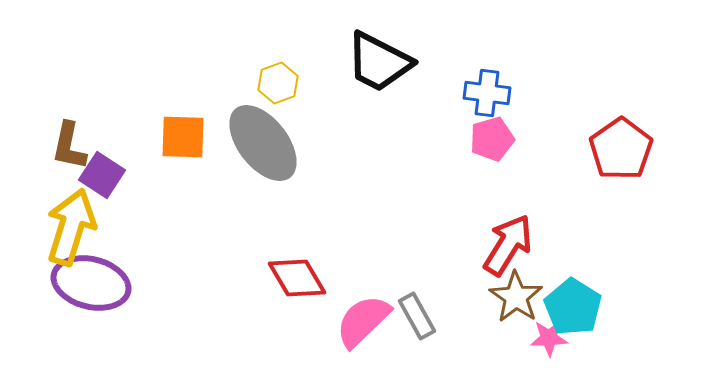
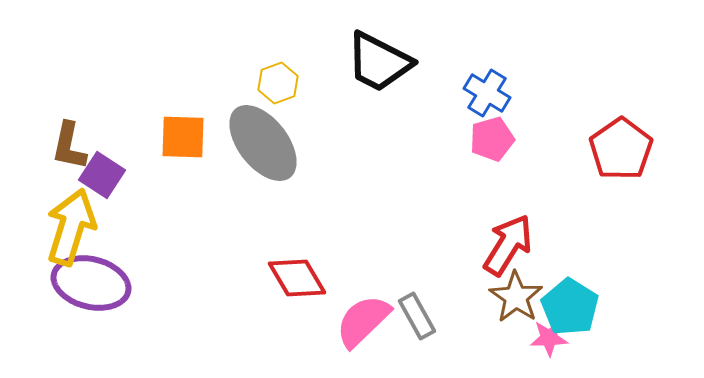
blue cross: rotated 24 degrees clockwise
cyan pentagon: moved 3 px left
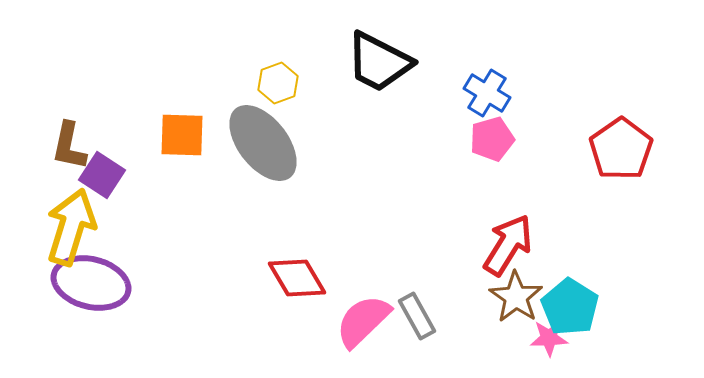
orange square: moved 1 px left, 2 px up
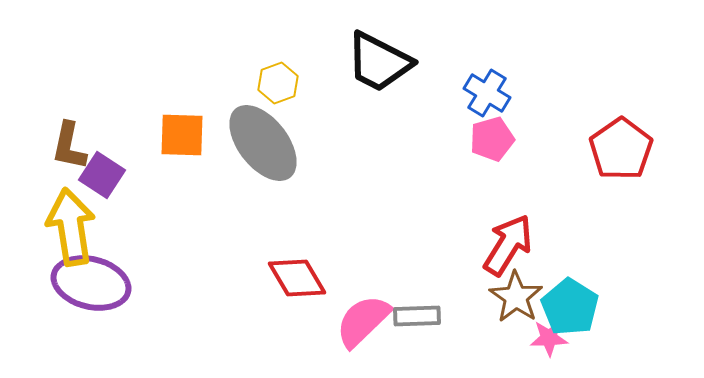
yellow arrow: rotated 26 degrees counterclockwise
gray rectangle: rotated 63 degrees counterclockwise
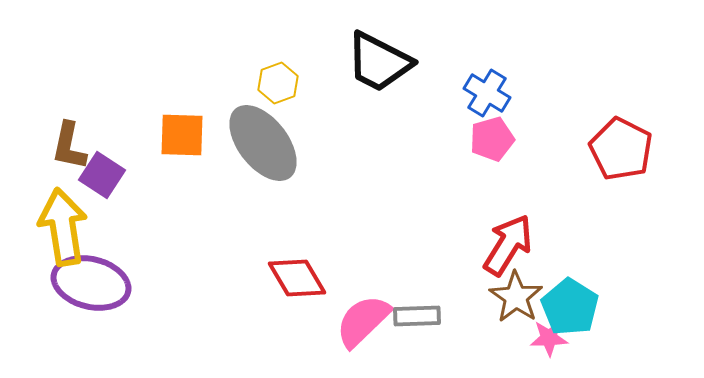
red pentagon: rotated 10 degrees counterclockwise
yellow arrow: moved 8 px left
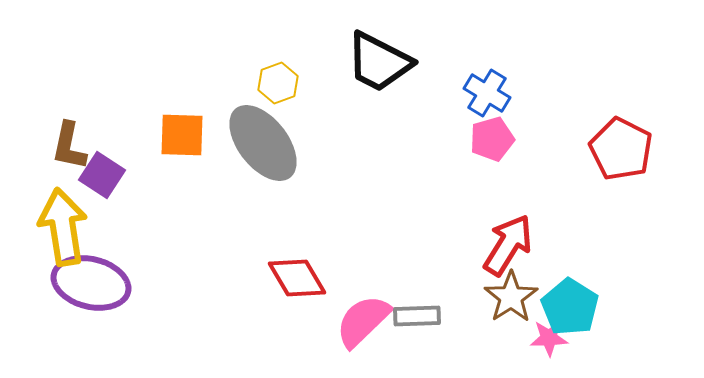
brown star: moved 5 px left; rotated 4 degrees clockwise
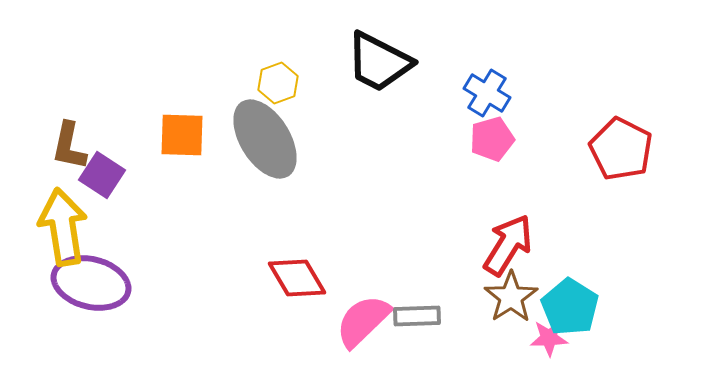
gray ellipse: moved 2 px right, 4 px up; rotated 6 degrees clockwise
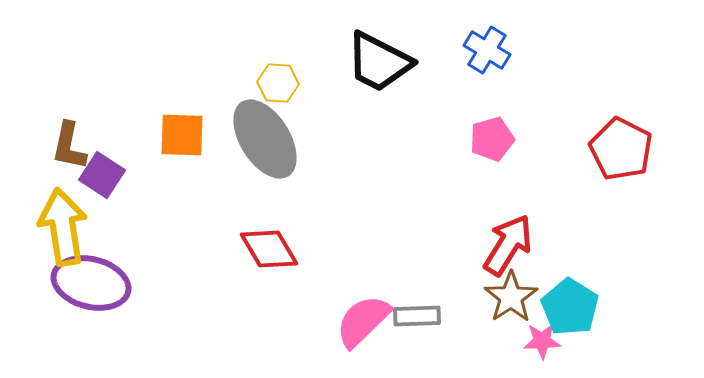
yellow hexagon: rotated 24 degrees clockwise
blue cross: moved 43 px up
red diamond: moved 28 px left, 29 px up
pink star: moved 7 px left, 3 px down
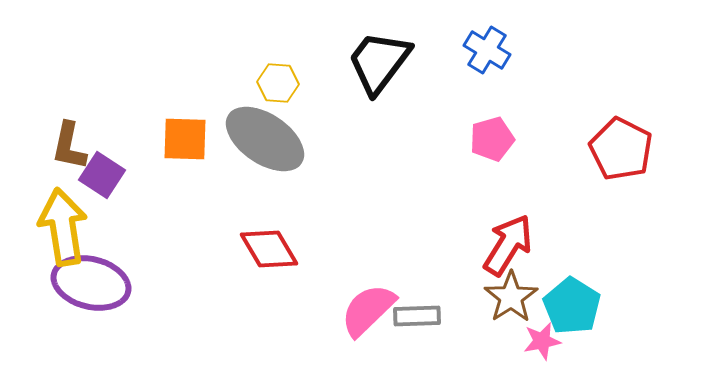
black trapezoid: rotated 100 degrees clockwise
orange square: moved 3 px right, 4 px down
gray ellipse: rotated 24 degrees counterclockwise
cyan pentagon: moved 2 px right, 1 px up
pink semicircle: moved 5 px right, 11 px up
pink star: rotated 9 degrees counterclockwise
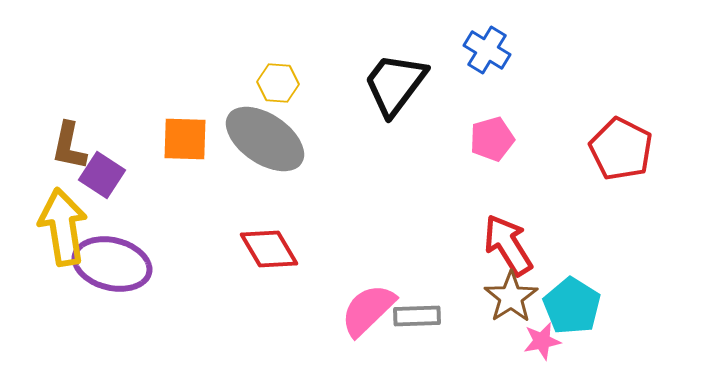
black trapezoid: moved 16 px right, 22 px down
red arrow: rotated 64 degrees counterclockwise
purple ellipse: moved 21 px right, 19 px up
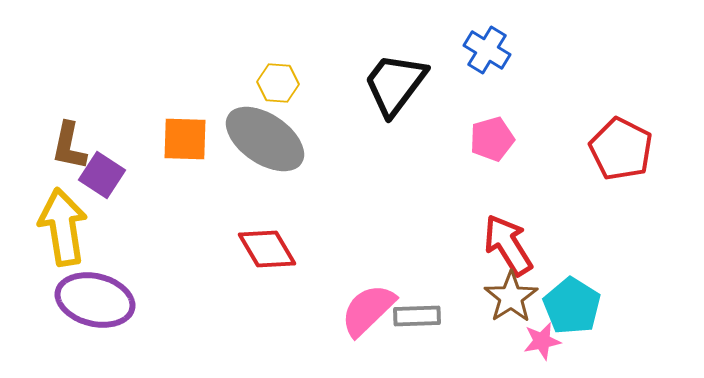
red diamond: moved 2 px left
purple ellipse: moved 17 px left, 36 px down
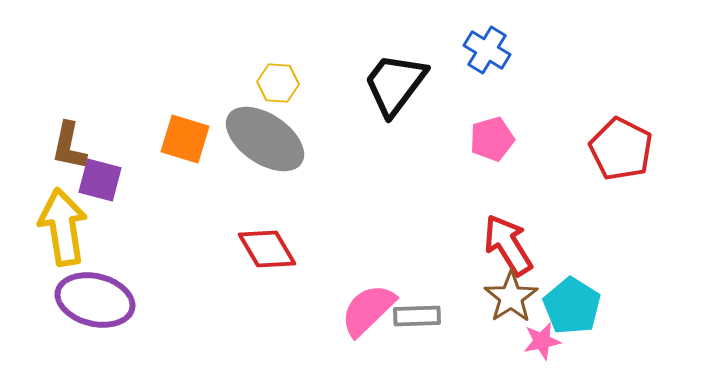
orange square: rotated 15 degrees clockwise
purple square: moved 2 px left, 5 px down; rotated 18 degrees counterclockwise
